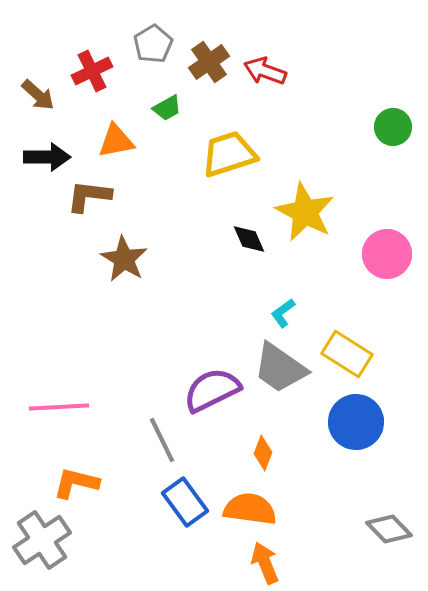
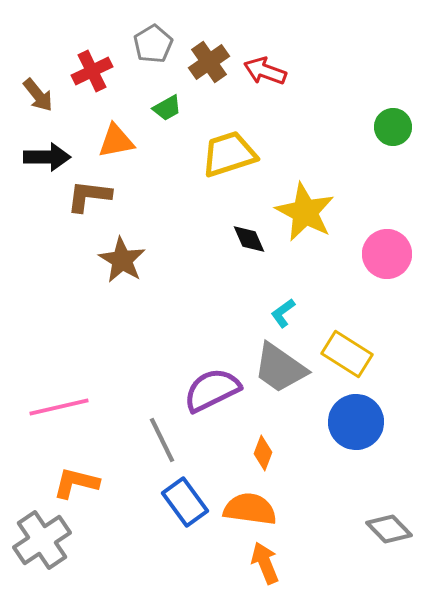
brown arrow: rotated 9 degrees clockwise
brown star: moved 2 px left, 1 px down
pink line: rotated 10 degrees counterclockwise
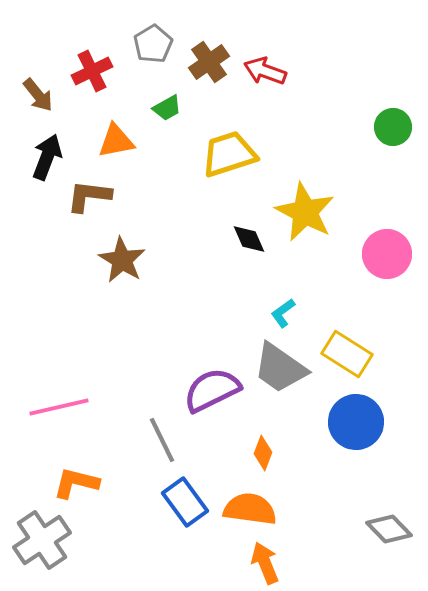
black arrow: rotated 69 degrees counterclockwise
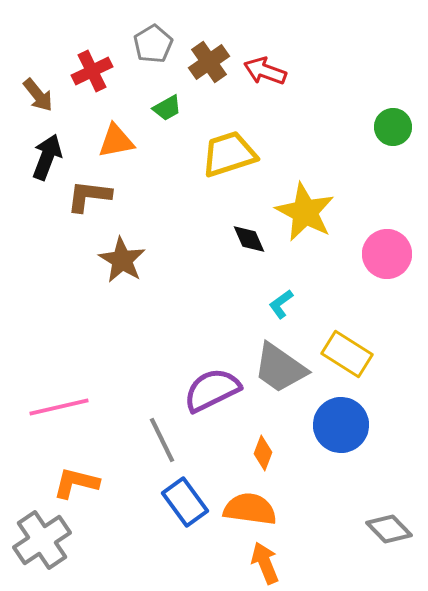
cyan L-shape: moved 2 px left, 9 px up
blue circle: moved 15 px left, 3 px down
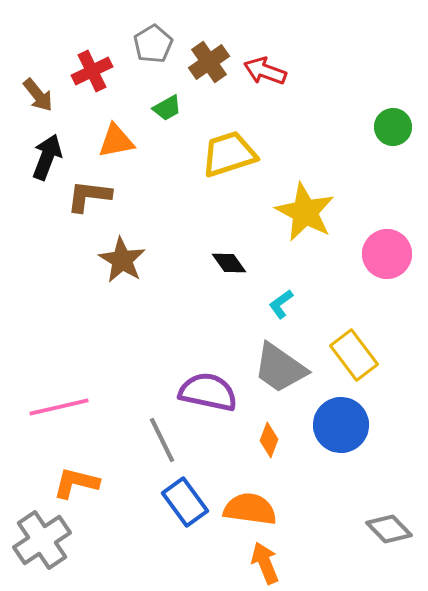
black diamond: moved 20 px left, 24 px down; rotated 12 degrees counterclockwise
yellow rectangle: moved 7 px right, 1 px down; rotated 21 degrees clockwise
purple semicircle: moved 4 px left, 2 px down; rotated 38 degrees clockwise
orange diamond: moved 6 px right, 13 px up
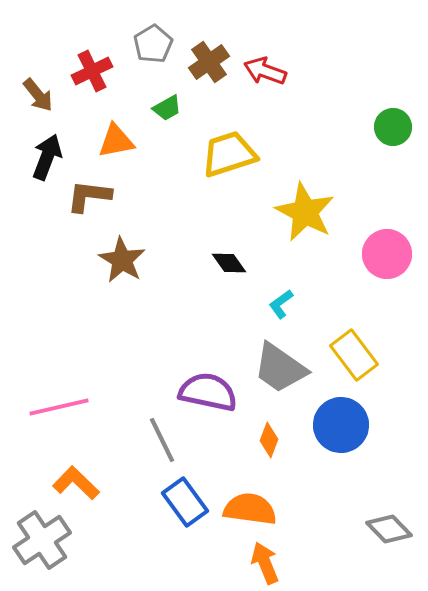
orange L-shape: rotated 30 degrees clockwise
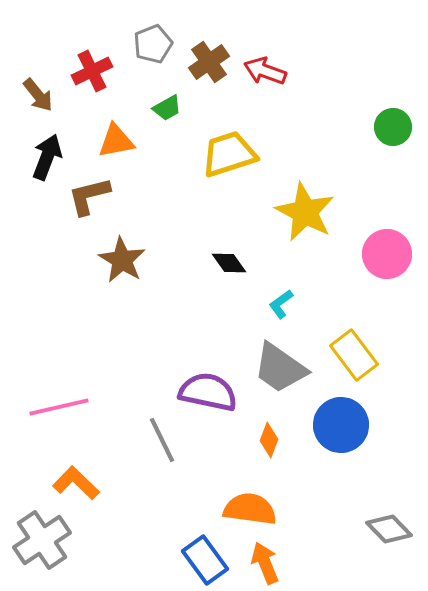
gray pentagon: rotated 9 degrees clockwise
brown L-shape: rotated 21 degrees counterclockwise
blue rectangle: moved 20 px right, 58 px down
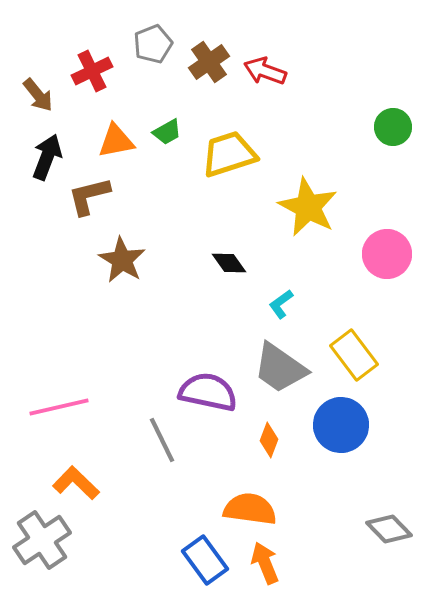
green trapezoid: moved 24 px down
yellow star: moved 3 px right, 5 px up
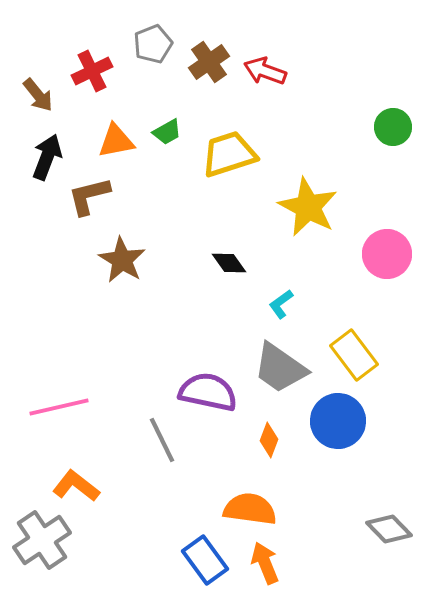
blue circle: moved 3 px left, 4 px up
orange L-shape: moved 3 px down; rotated 6 degrees counterclockwise
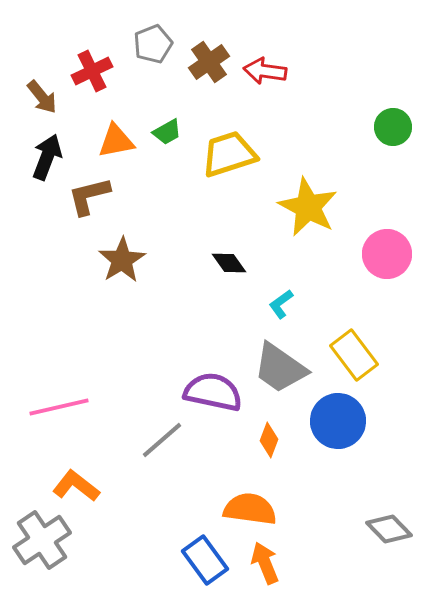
red arrow: rotated 12 degrees counterclockwise
brown arrow: moved 4 px right, 2 px down
brown star: rotated 9 degrees clockwise
purple semicircle: moved 5 px right
gray line: rotated 75 degrees clockwise
